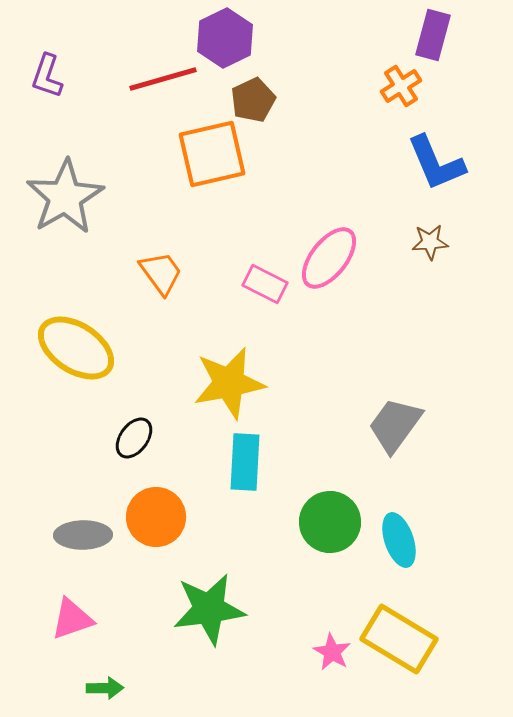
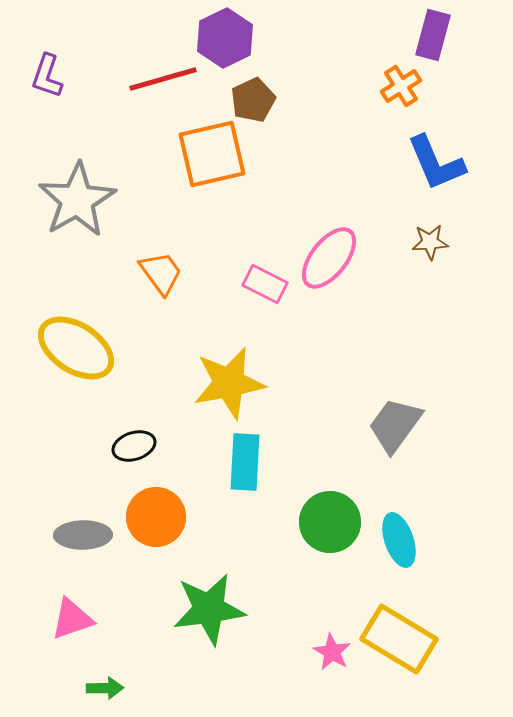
gray star: moved 12 px right, 3 px down
black ellipse: moved 8 px down; rotated 36 degrees clockwise
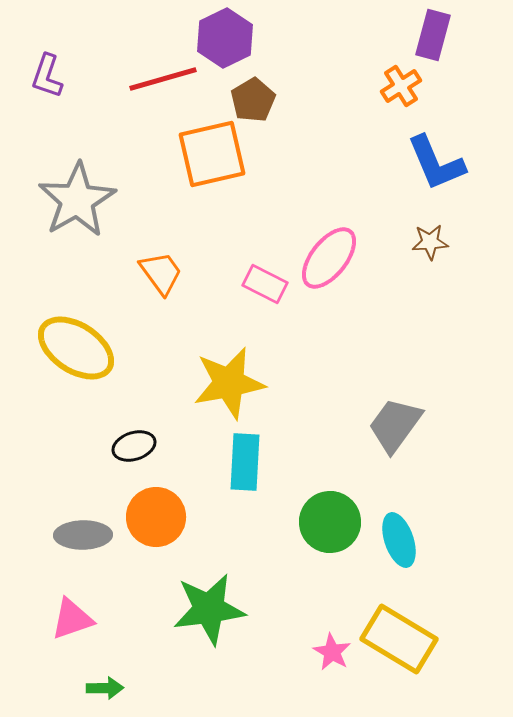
brown pentagon: rotated 6 degrees counterclockwise
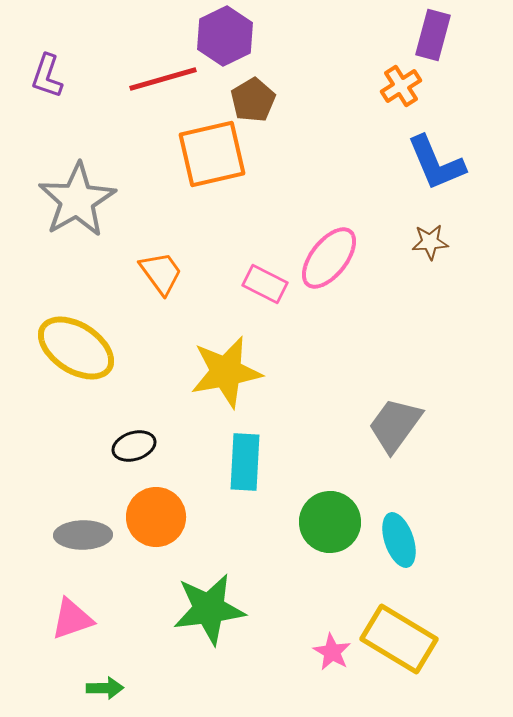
purple hexagon: moved 2 px up
yellow star: moved 3 px left, 11 px up
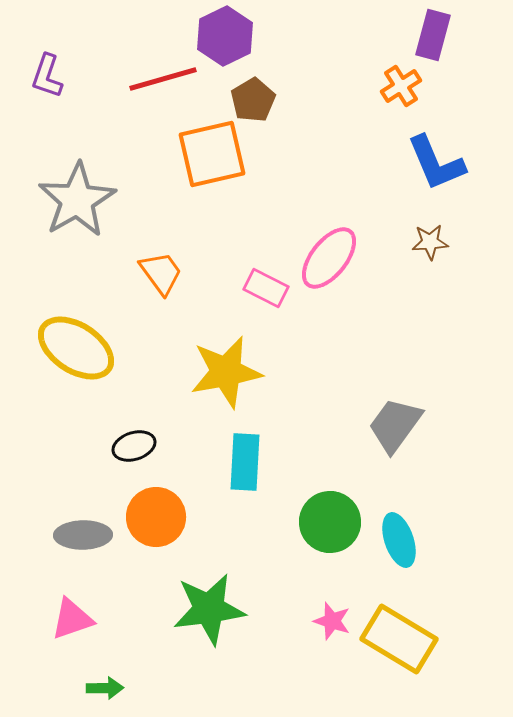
pink rectangle: moved 1 px right, 4 px down
pink star: moved 31 px up; rotated 12 degrees counterclockwise
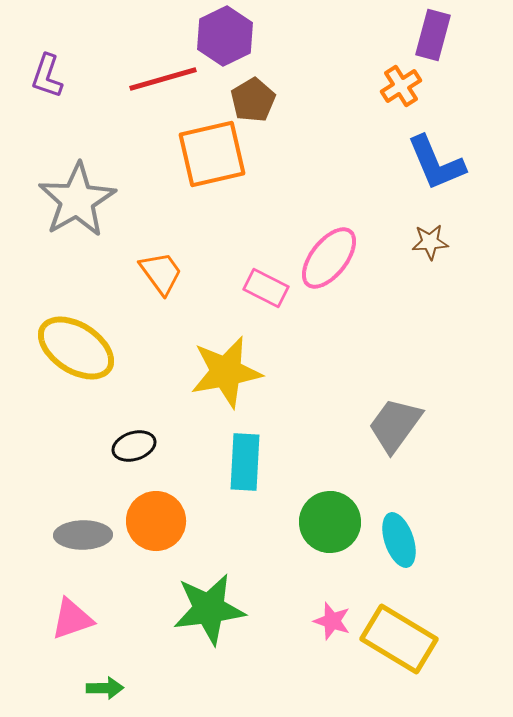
orange circle: moved 4 px down
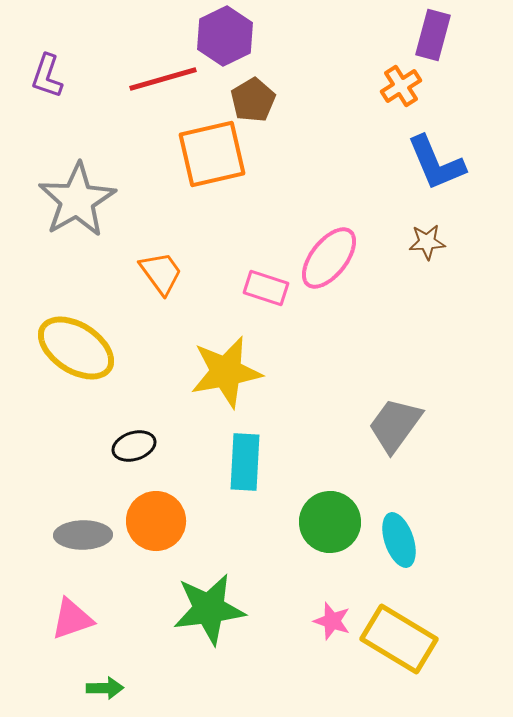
brown star: moved 3 px left
pink rectangle: rotated 9 degrees counterclockwise
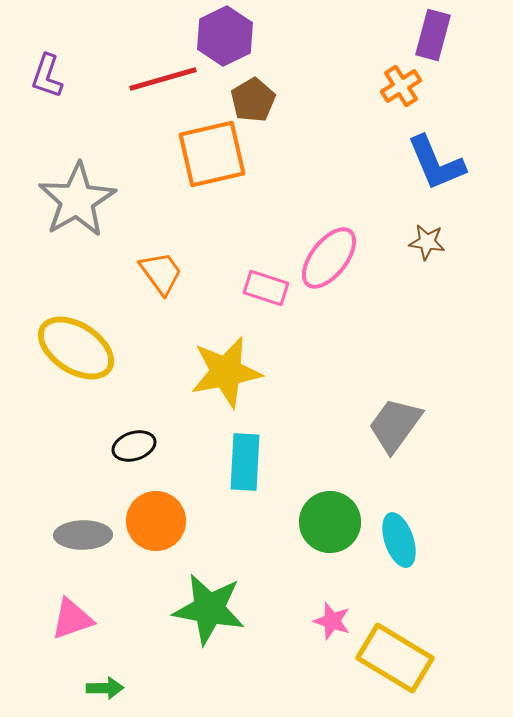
brown star: rotated 12 degrees clockwise
green star: rotated 18 degrees clockwise
yellow rectangle: moved 4 px left, 19 px down
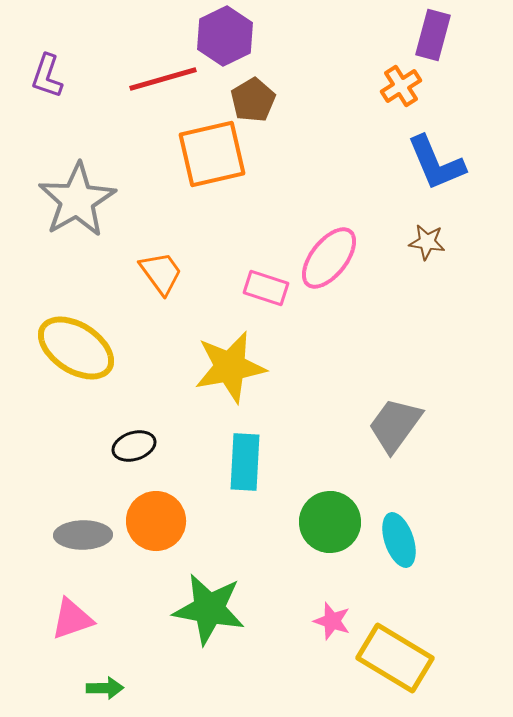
yellow star: moved 4 px right, 5 px up
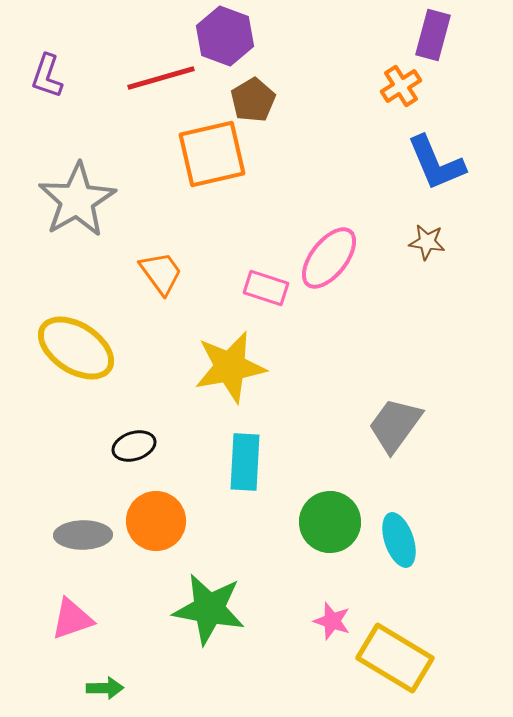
purple hexagon: rotated 14 degrees counterclockwise
red line: moved 2 px left, 1 px up
